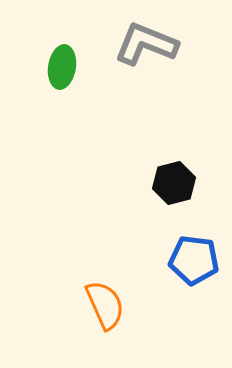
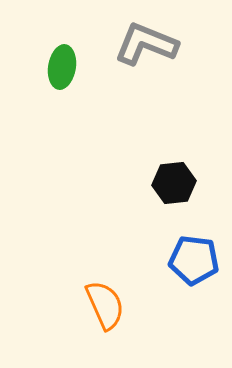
black hexagon: rotated 9 degrees clockwise
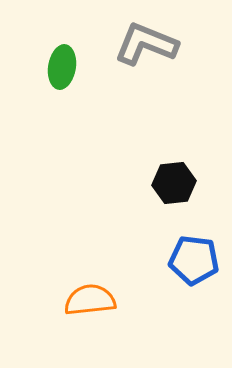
orange semicircle: moved 15 px left, 5 px up; rotated 72 degrees counterclockwise
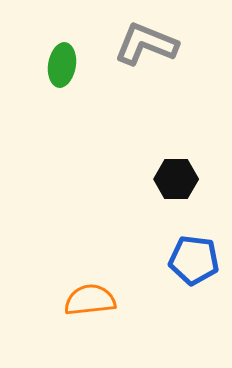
green ellipse: moved 2 px up
black hexagon: moved 2 px right, 4 px up; rotated 6 degrees clockwise
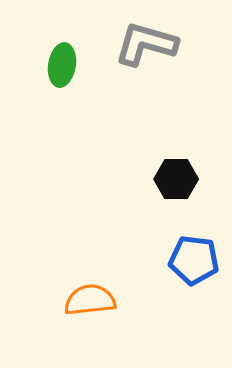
gray L-shape: rotated 6 degrees counterclockwise
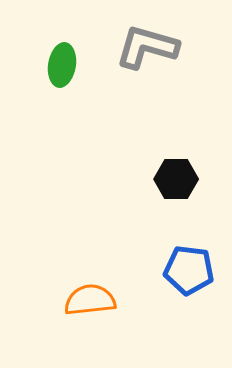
gray L-shape: moved 1 px right, 3 px down
blue pentagon: moved 5 px left, 10 px down
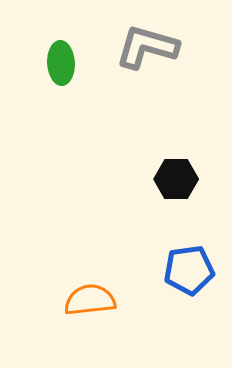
green ellipse: moved 1 px left, 2 px up; rotated 12 degrees counterclockwise
blue pentagon: rotated 15 degrees counterclockwise
